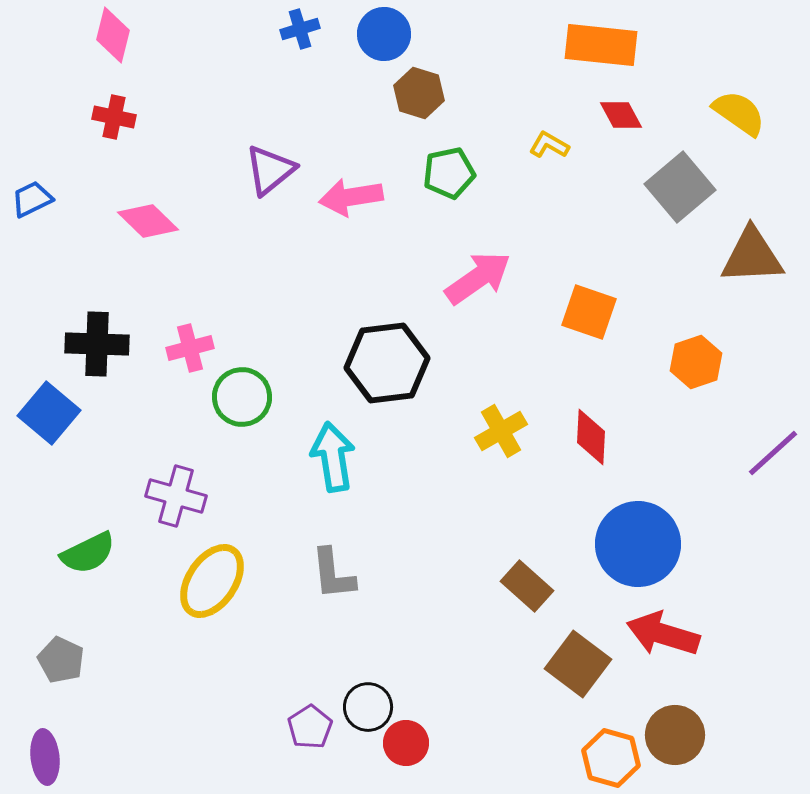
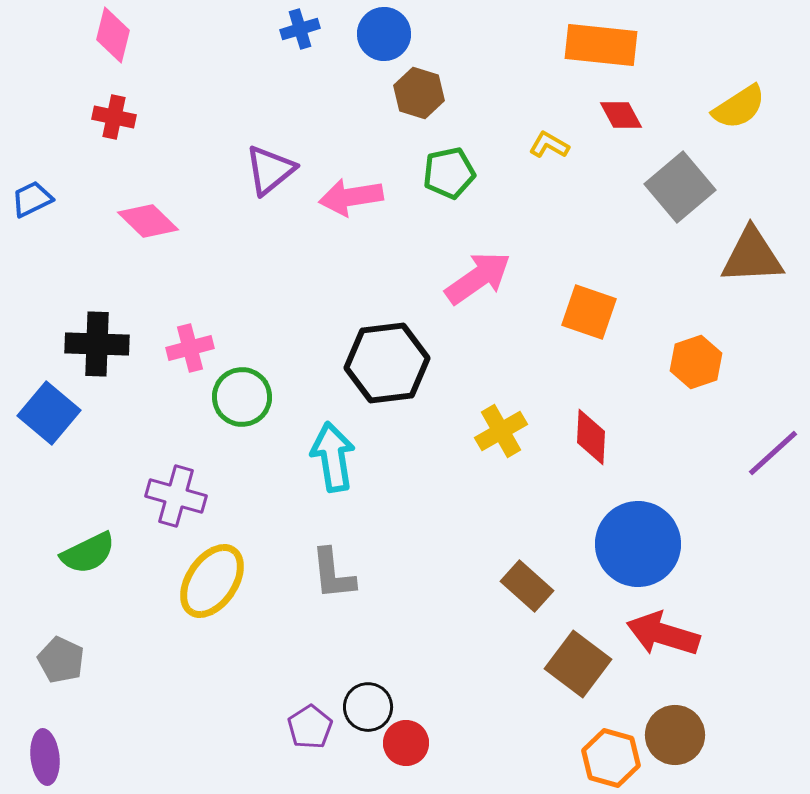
yellow semicircle at (739, 113): moved 6 px up; rotated 112 degrees clockwise
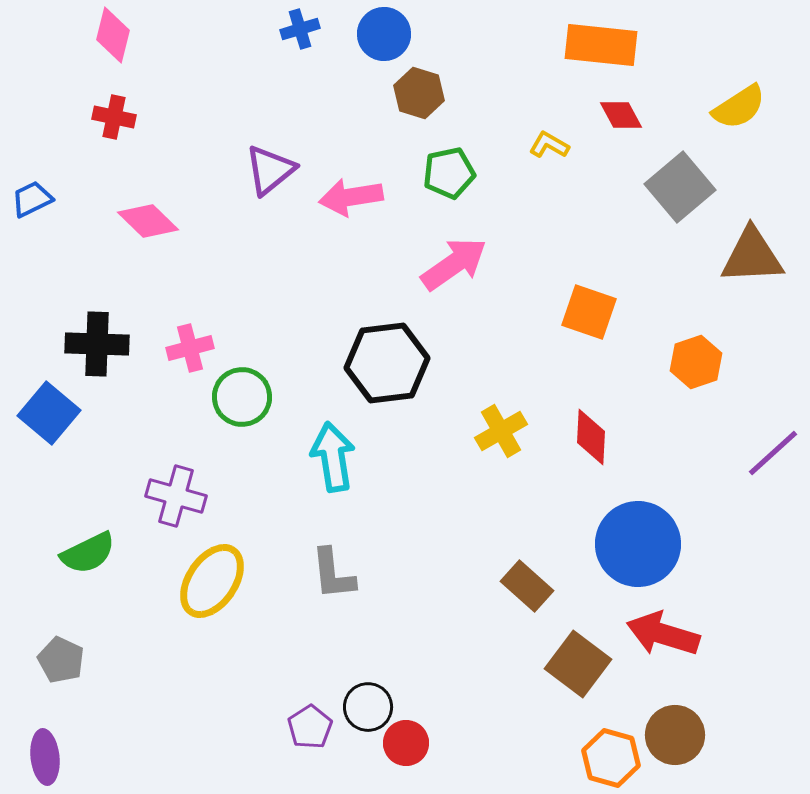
pink arrow at (478, 278): moved 24 px left, 14 px up
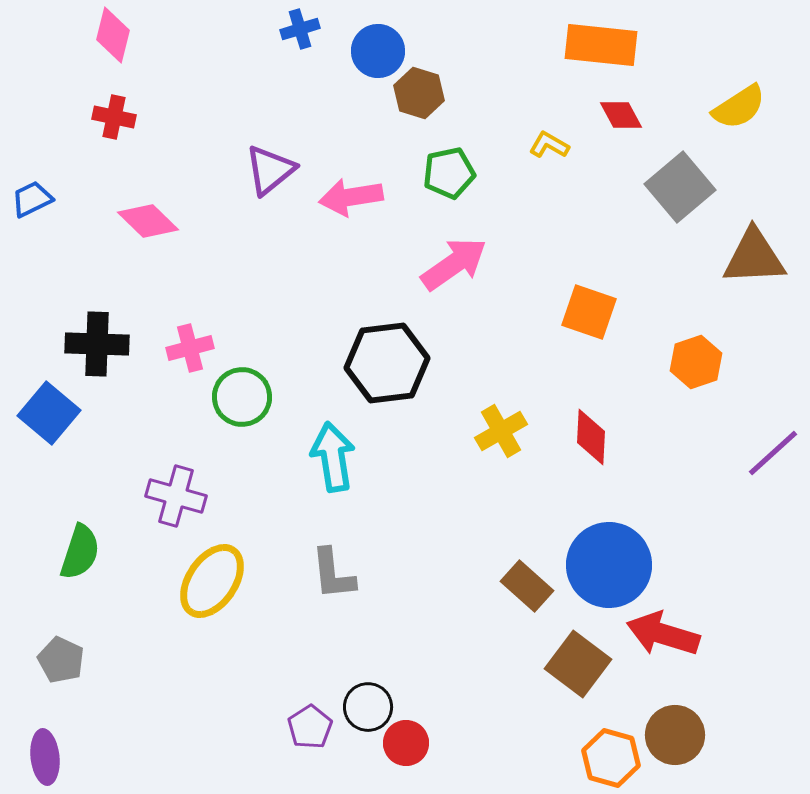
blue circle at (384, 34): moved 6 px left, 17 px down
brown triangle at (752, 256): moved 2 px right, 1 px down
blue circle at (638, 544): moved 29 px left, 21 px down
green semicircle at (88, 553): moved 8 px left, 1 px up; rotated 46 degrees counterclockwise
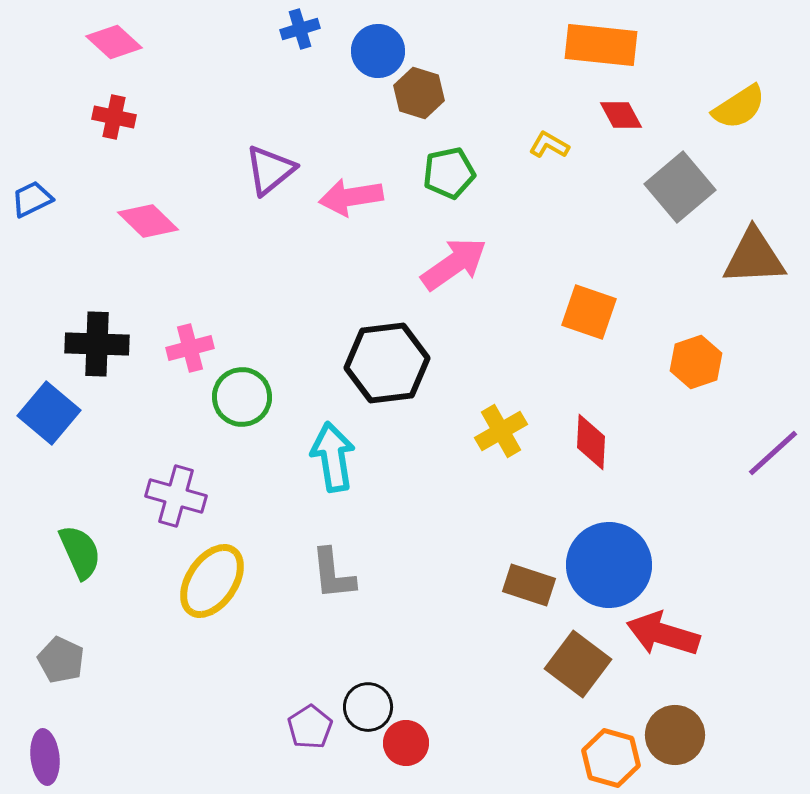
pink diamond at (113, 35): moved 1 px right, 7 px down; rotated 62 degrees counterclockwise
red diamond at (591, 437): moved 5 px down
green semicircle at (80, 552): rotated 42 degrees counterclockwise
brown rectangle at (527, 586): moved 2 px right, 1 px up; rotated 24 degrees counterclockwise
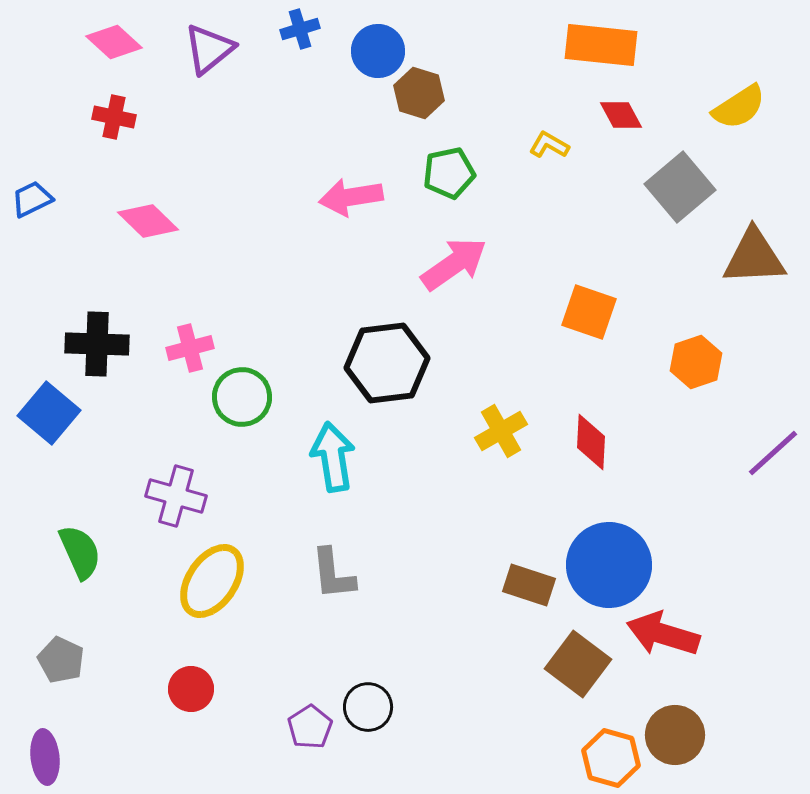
purple triangle at (270, 170): moved 61 px left, 121 px up
red circle at (406, 743): moved 215 px left, 54 px up
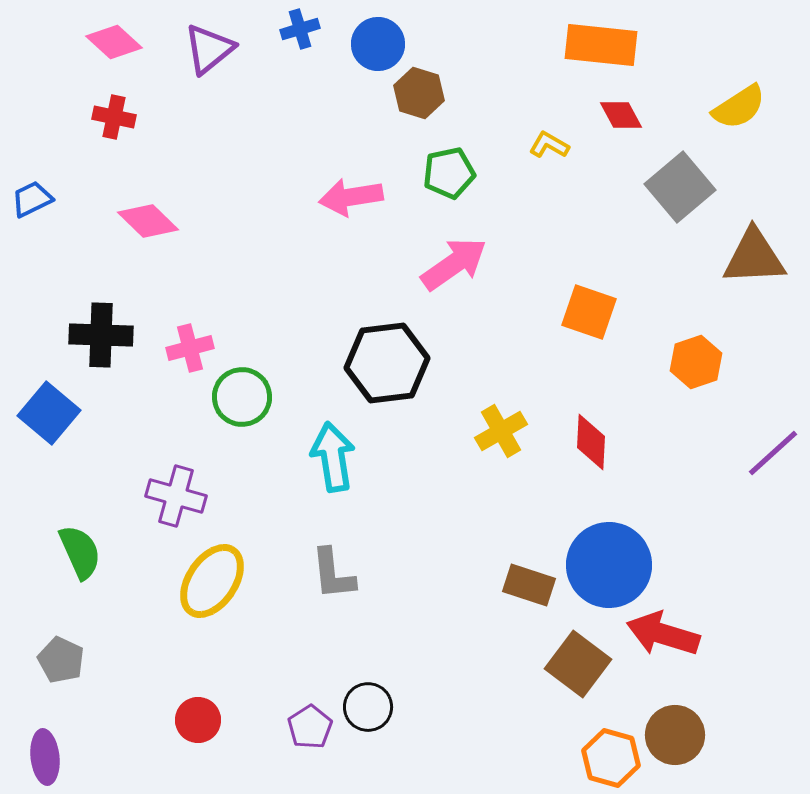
blue circle at (378, 51): moved 7 px up
black cross at (97, 344): moved 4 px right, 9 px up
red circle at (191, 689): moved 7 px right, 31 px down
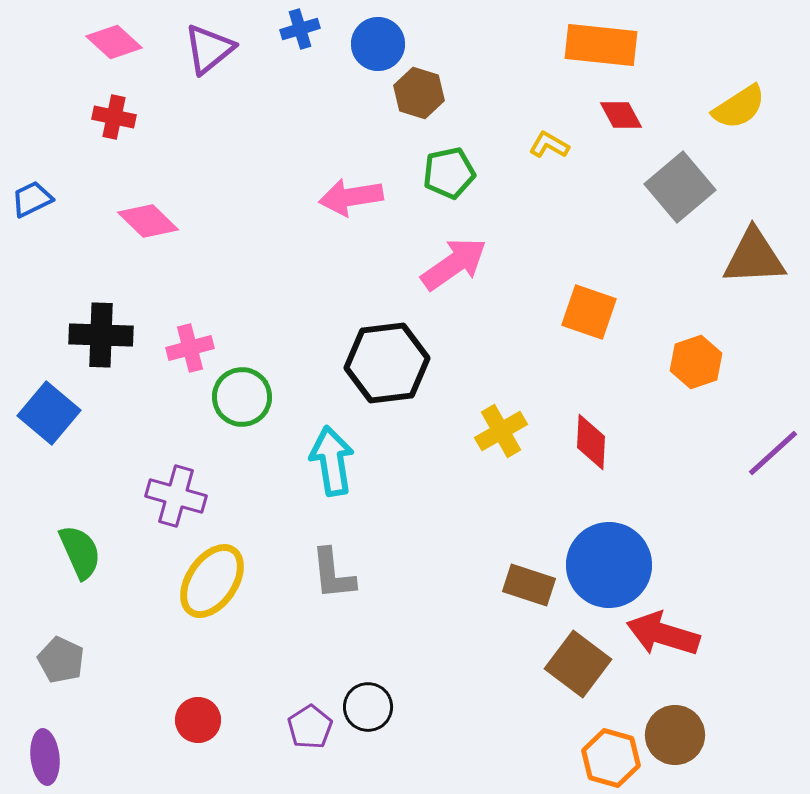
cyan arrow at (333, 457): moved 1 px left, 4 px down
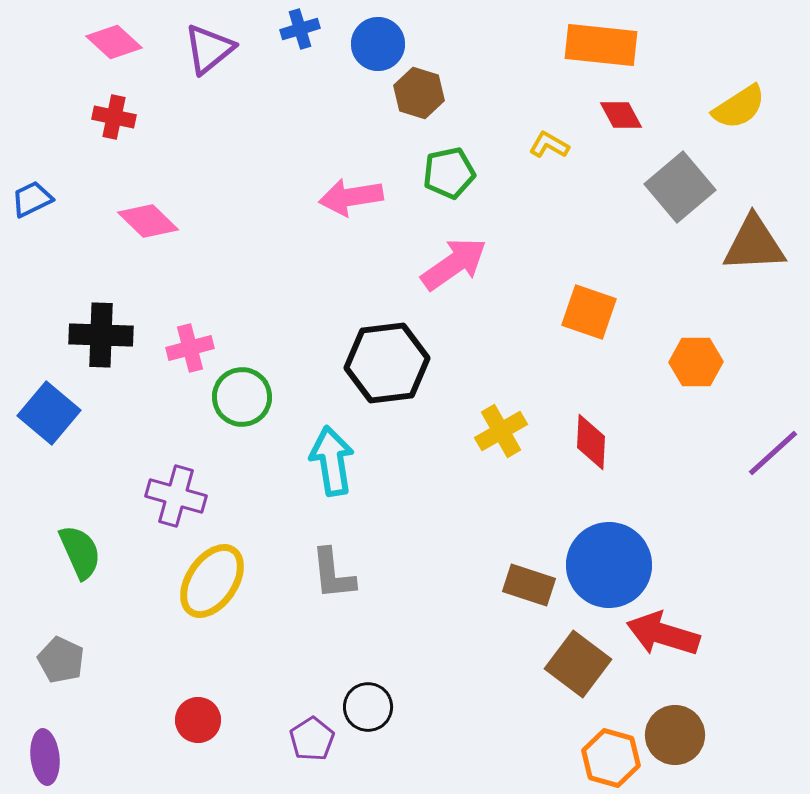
brown triangle at (754, 257): moved 13 px up
orange hexagon at (696, 362): rotated 18 degrees clockwise
purple pentagon at (310, 727): moved 2 px right, 12 px down
